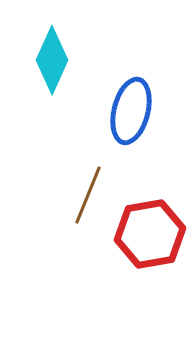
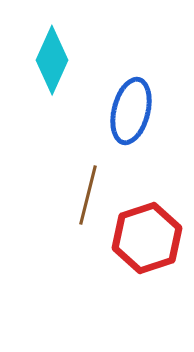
brown line: rotated 8 degrees counterclockwise
red hexagon: moved 3 px left, 4 px down; rotated 8 degrees counterclockwise
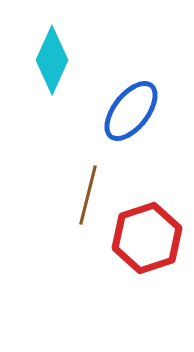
blue ellipse: rotated 24 degrees clockwise
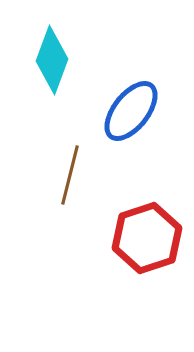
cyan diamond: rotated 4 degrees counterclockwise
brown line: moved 18 px left, 20 px up
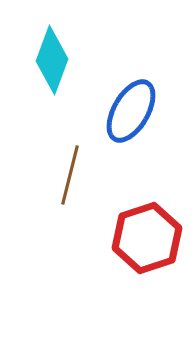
blue ellipse: rotated 8 degrees counterclockwise
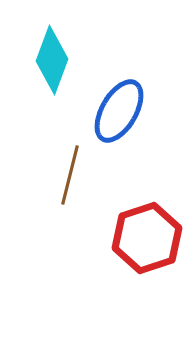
blue ellipse: moved 12 px left
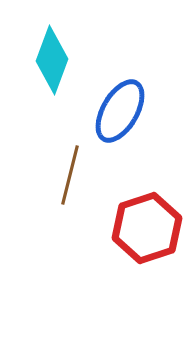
blue ellipse: moved 1 px right
red hexagon: moved 10 px up
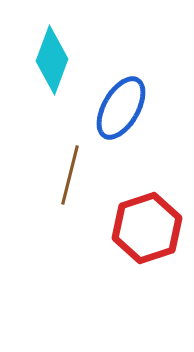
blue ellipse: moved 1 px right, 3 px up
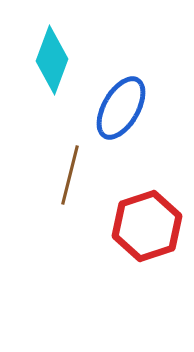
red hexagon: moved 2 px up
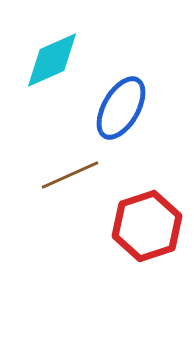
cyan diamond: rotated 46 degrees clockwise
brown line: rotated 52 degrees clockwise
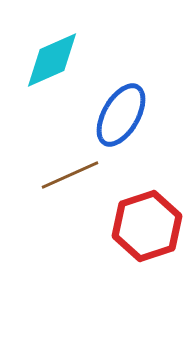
blue ellipse: moved 7 px down
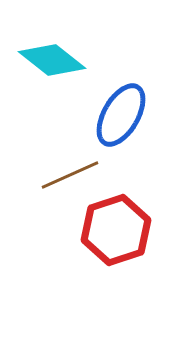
cyan diamond: rotated 62 degrees clockwise
red hexagon: moved 31 px left, 4 px down
